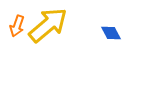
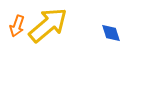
blue diamond: rotated 10 degrees clockwise
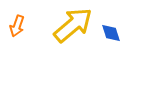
yellow arrow: moved 25 px right
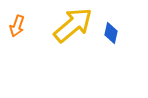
blue diamond: rotated 30 degrees clockwise
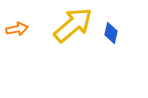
orange arrow: moved 3 px down; rotated 120 degrees counterclockwise
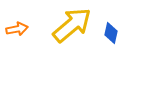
yellow arrow: moved 1 px left
